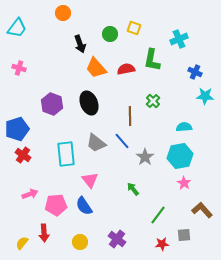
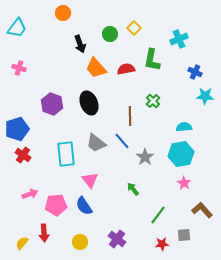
yellow square: rotated 24 degrees clockwise
cyan hexagon: moved 1 px right, 2 px up
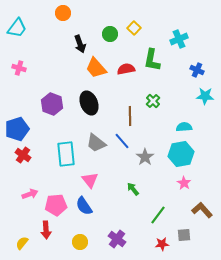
blue cross: moved 2 px right, 2 px up
red arrow: moved 2 px right, 3 px up
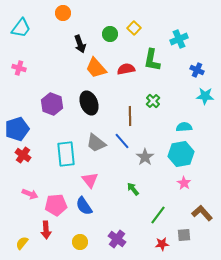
cyan trapezoid: moved 4 px right
pink arrow: rotated 42 degrees clockwise
brown L-shape: moved 3 px down
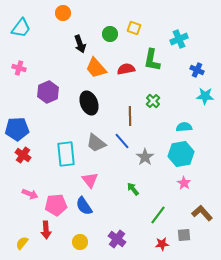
yellow square: rotated 24 degrees counterclockwise
purple hexagon: moved 4 px left, 12 px up; rotated 15 degrees clockwise
blue pentagon: rotated 15 degrees clockwise
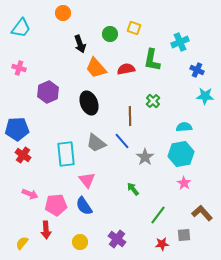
cyan cross: moved 1 px right, 3 px down
pink triangle: moved 3 px left
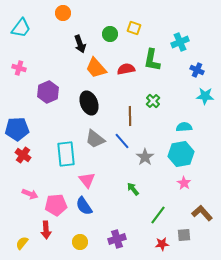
gray trapezoid: moved 1 px left, 4 px up
purple cross: rotated 36 degrees clockwise
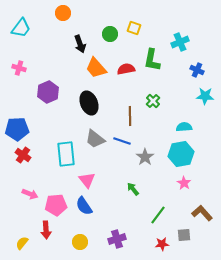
blue line: rotated 30 degrees counterclockwise
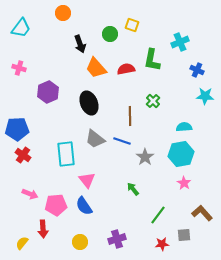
yellow square: moved 2 px left, 3 px up
red arrow: moved 3 px left, 1 px up
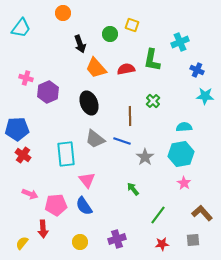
pink cross: moved 7 px right, 10 px down
gray square: moved 9 px right, 5 px down
